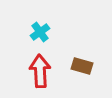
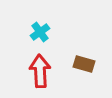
brown rectangle: moved 2 px right, 2 px up
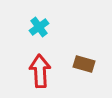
cyan cross: moved 1 px left, 5 px up
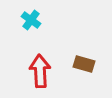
cyan cross: moved 8 px left, 7 px up; rotated 18 degrees counterclockwise
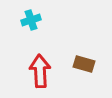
cyan cross: rotated 36 degrees clockwise
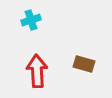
red arrow: moved 3 px left
